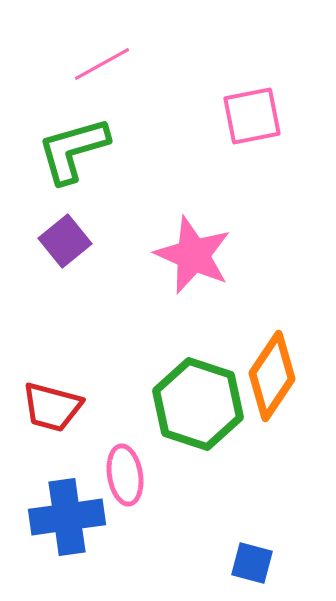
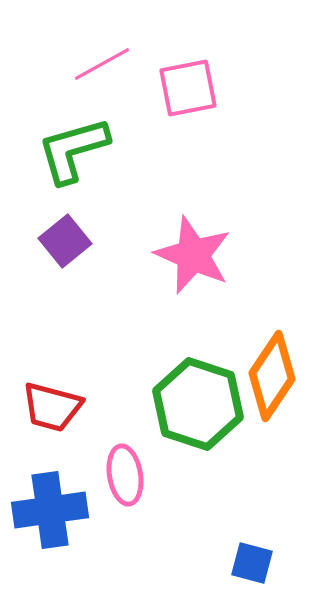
pink square: moved 64 px left, 28 px up
blue cross: moved 17 px left, 7 px up
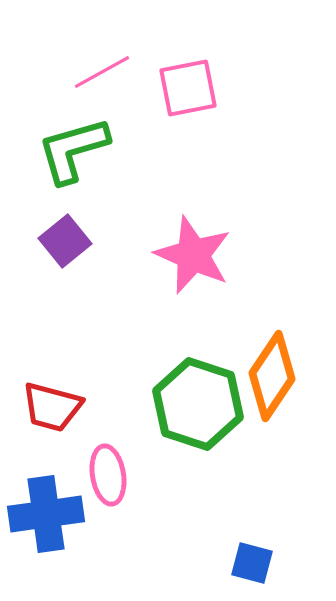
pink line: moved 8 px down
pink ellipse: moved 17 px left
blue cross: moved 4 px left, 4 px down
